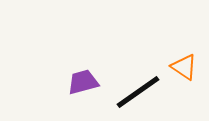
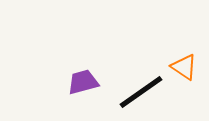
black line: moved 3 px right
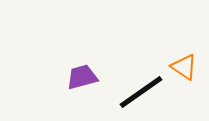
purple trapezoid: moved 1 px left, 5 px up
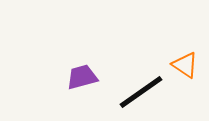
orange triangle: moved 1 px right, 2 px up
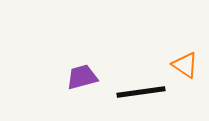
black line: rotated 27 degrees clockwise
